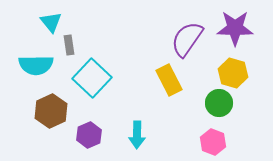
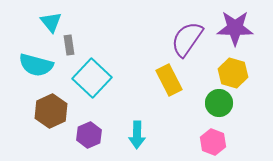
cyan semicircle: rotated 16 degrees clockwise
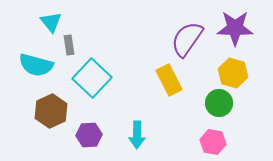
purple hexagon: rotated 20 degrees clockwise
pink hexagon: rotated 10 degrees counterclockwise
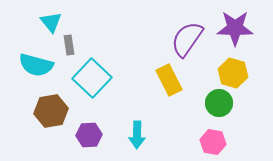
brown hexagon: rotated 16 degrees clockwise
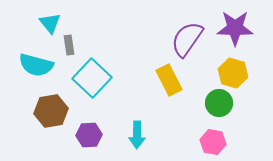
cyan triangle: moved 1 px left, 1 px down
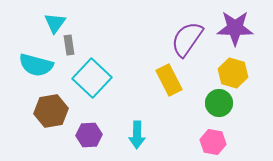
cyan triangle: moved 5 px right; rotated 15 degrees clockwise
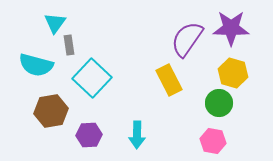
purple star: moved 4 px left
pink hexagon: moved 1 px up
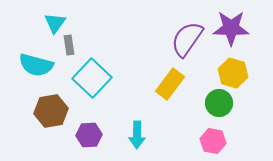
yellow rectangle: moved 1 px right, 4 px down; rotated 64 degrees clockwise
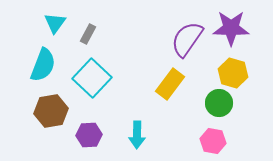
gray rectangle: moved 19 px right, 11 px up; rotated 36 degrees clockwise
cyan semicircle: moved 7 px right; rotated 84 degrees counterclockwise
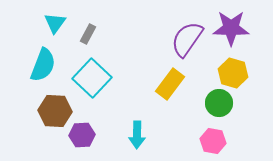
brown hexagon: moved 4 px right; rotated 12 degrees clockwise
purple hexagon: moved 7 px left
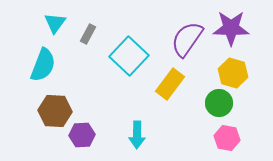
cyan square: moved 37 px right, 22 px up
pink hexagon: moved 14 px right, 3 px up
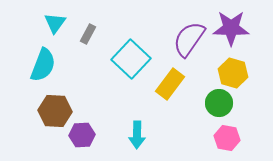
purple semicircle: moved 2 px right
cyan square: moved 2 px right, 3 px down
